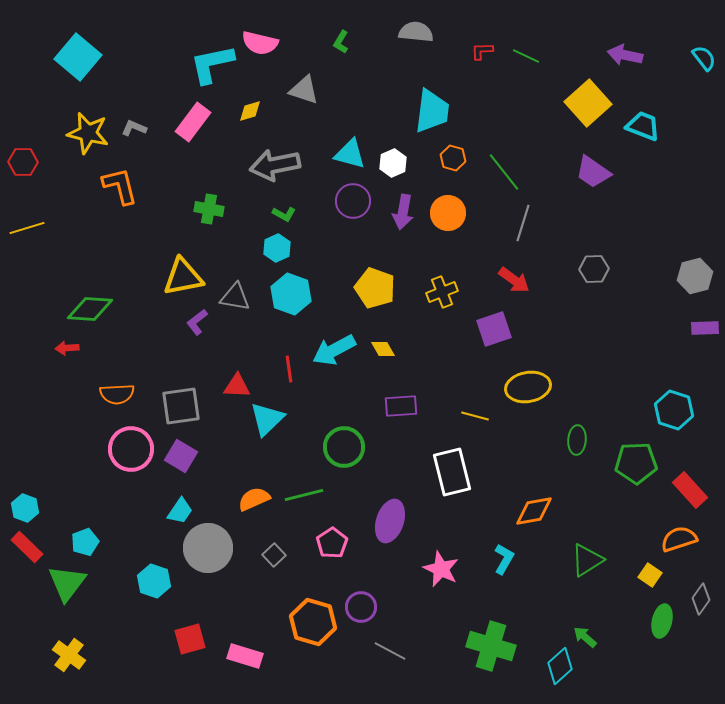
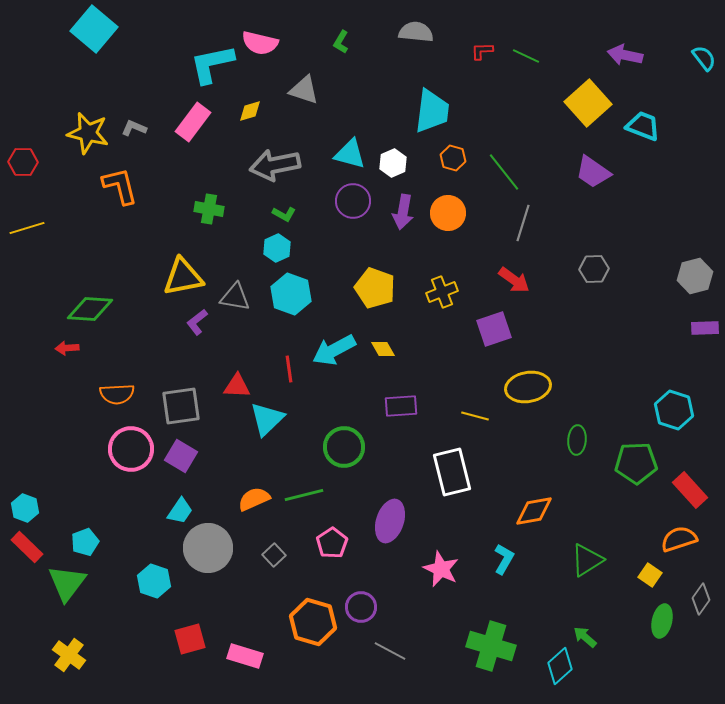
cyan square at (78, 57): moved 16 px right, 28 px up
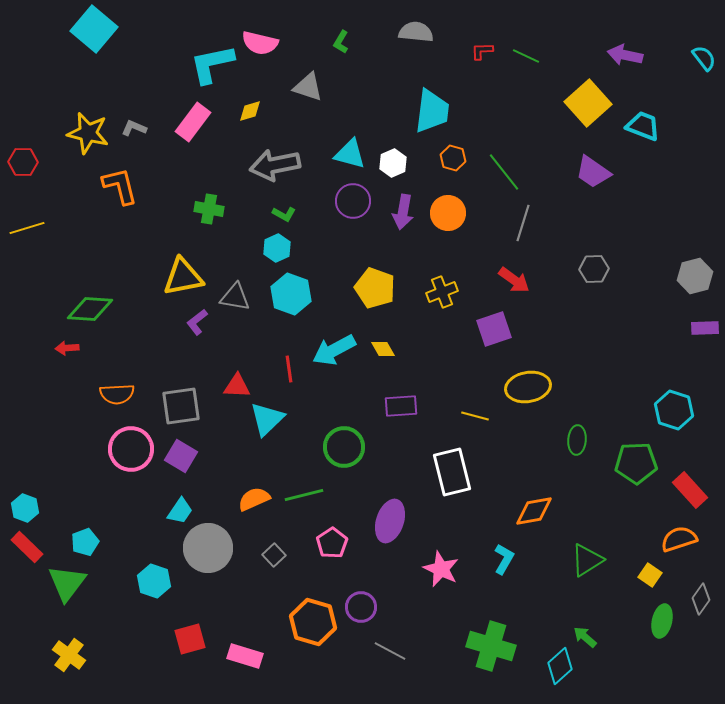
gray triangle at (304, 90): moved 4 px right, 3 px up
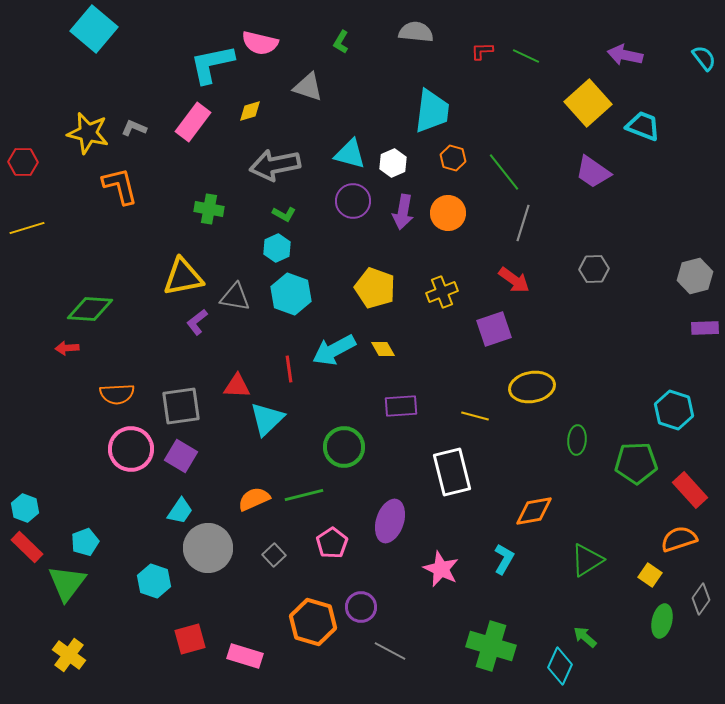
yellow ellipse at (528, 387): moved 4 px right
cyan diamond at (560, 666): rotated 24 degrees counterclockwise
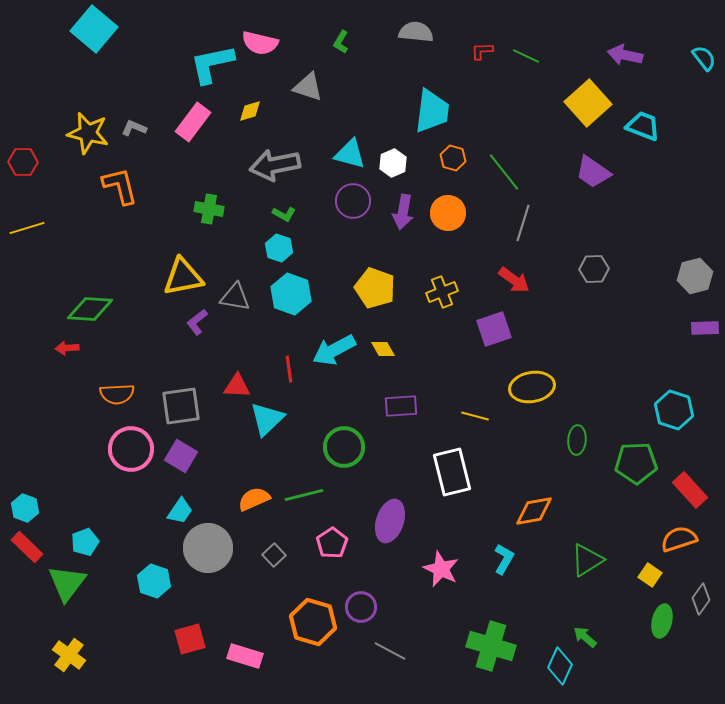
cyan hexagon at (277, 248): moved 2 px right; rotated 16 degrees counterclockwise
